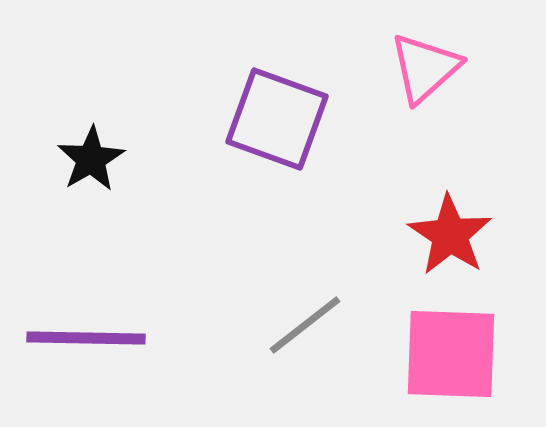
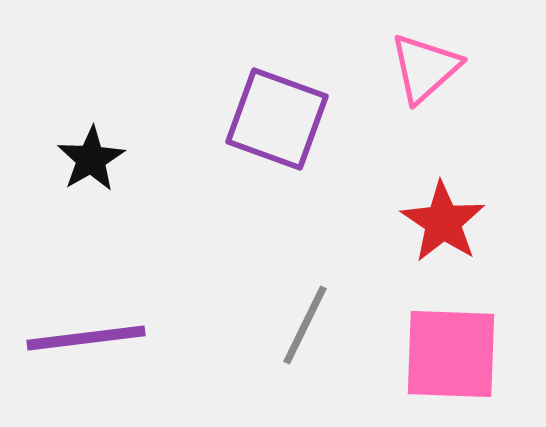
red star: moved 7 px left, 13 px up
gray line: rotated 26 degrees counterclockwise
purple line: rotated 8 degrees counterclockwise
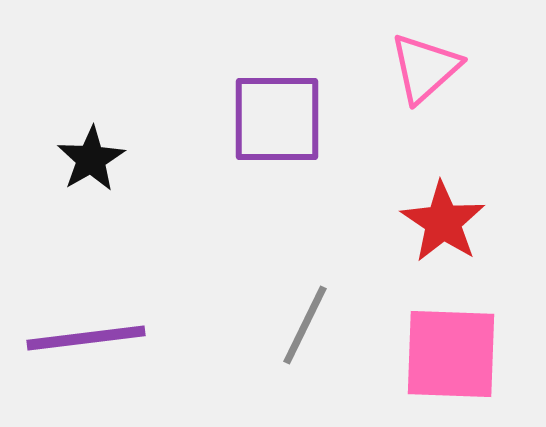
purple square: rotated 20 degrees counterclockwise
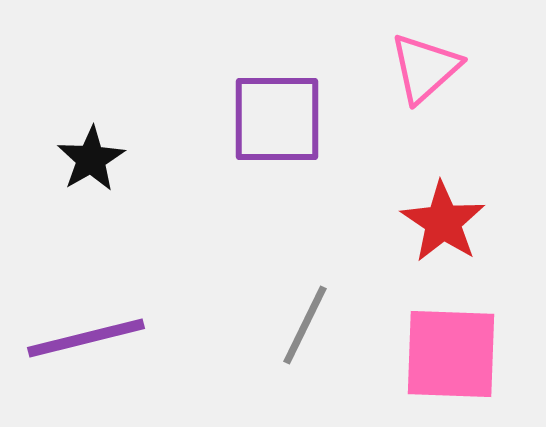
purple line: rotated 7 degrees counterclockwise
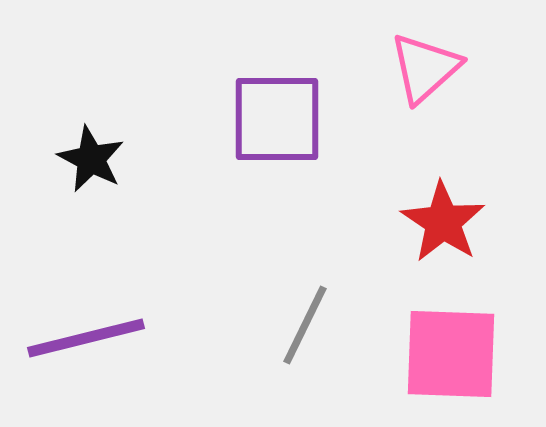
black star: rotated 14 degrees counterclockwise
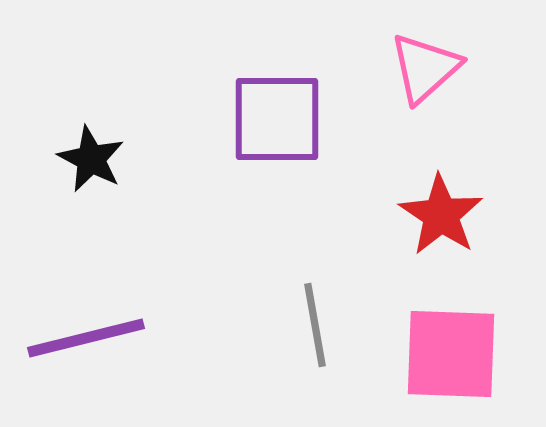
red star: moved 2 px left, 7 px up
gray line: moved 10 px right; rotated 36 degrees counterclockwise
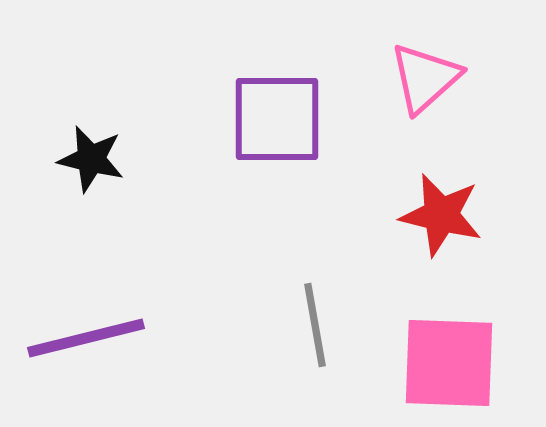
pink triangle: moved 10 px down
black star: rotated 14 degrees counterclockwise
red star: rotated 20 degrees counterclockwise
pink square: moved 2 px left, 9 px down
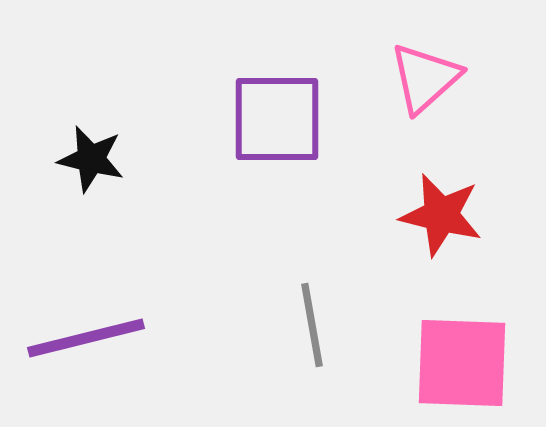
gray line: moved 3 px left
pink square: moved 13 px right
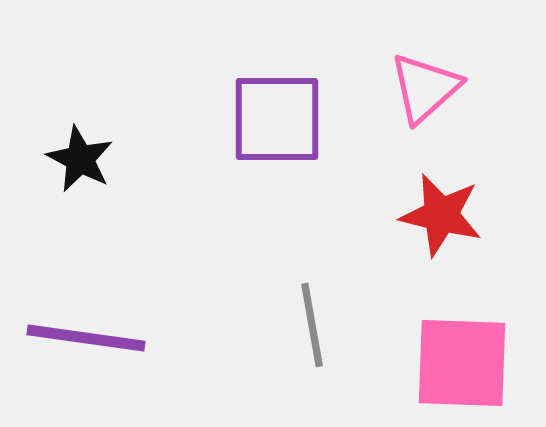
pink triangle: moved 10 px down
black star: moved 11 px left; rotated 14 degrees clockwise
purple line: rotated 22 degrees clockwise
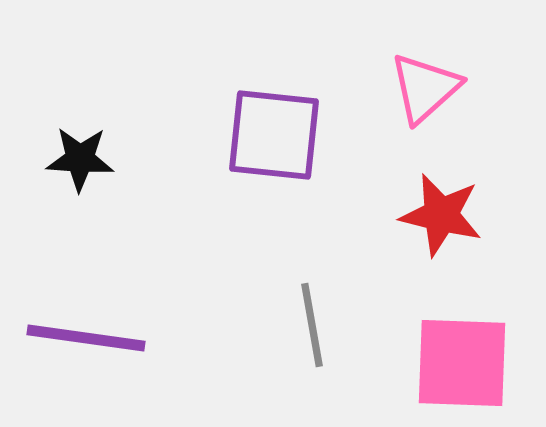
purple square: moved 3 px left, 16 px down; rotated 6 degrees clockwise
black star: rotated 24 degrees counterclockwise
